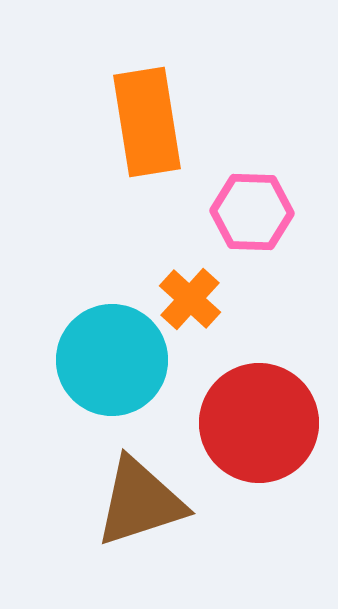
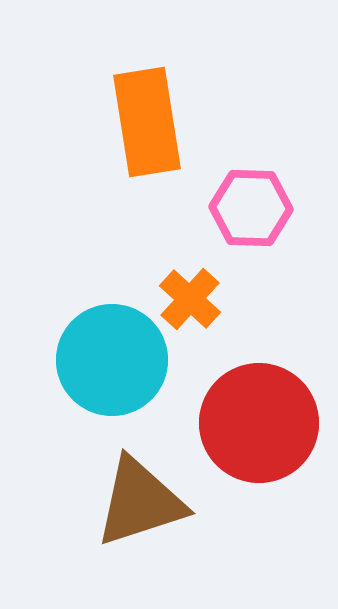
pink hexagon: moved 1 px left, 4 px up
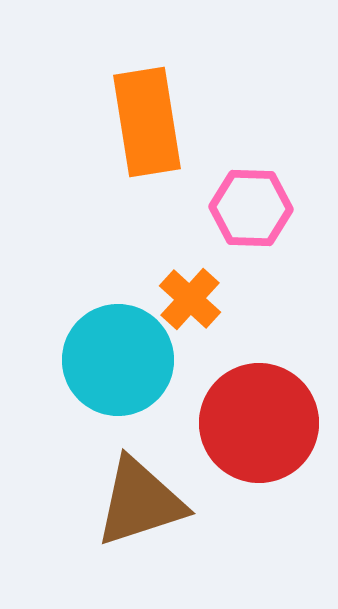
cyan circle: moved 6 px right
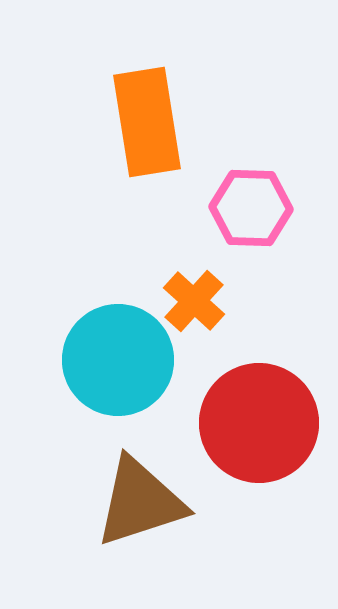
orange cross: moved 4 px right, 2 px down
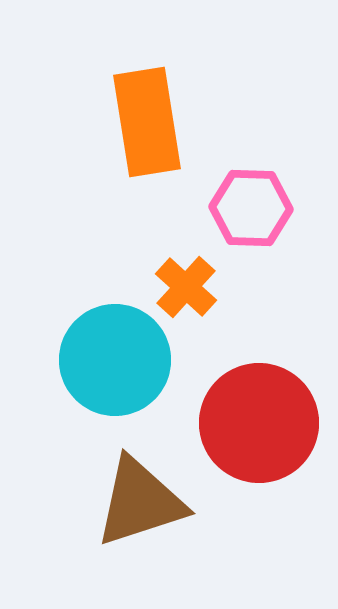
orange cross: moved 8 px left, 14 px up
cyan circle: moved 3 px left
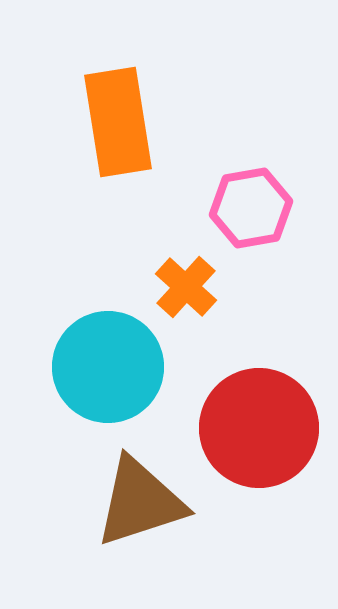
orange rectangle: moved 29 px left
pink hexagon: rotated 12 degrees counterclockwise
cyan circle: moved 7 px left, 7 px down
red circle: moved 5 px down
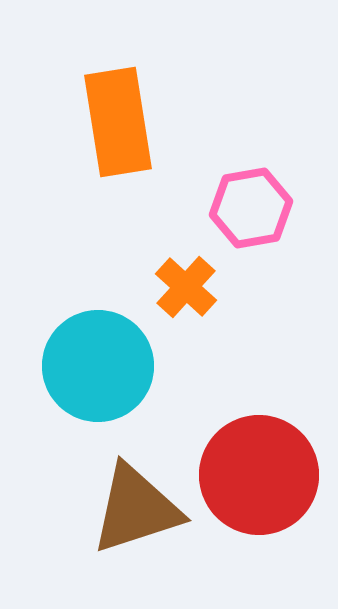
cyan circle: moved 10 px left, 1 px up
red circle: moved 47 px down
brown triangle: moved 4 px left, 7 px down
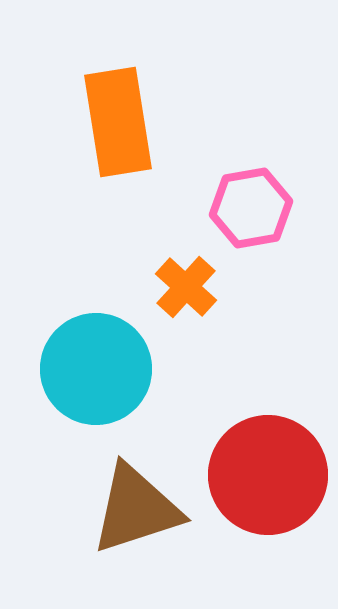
cyan circle: moved 2 px left, 3 px down
red circle: moved 9 px right
